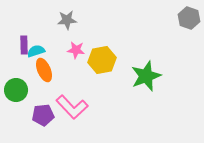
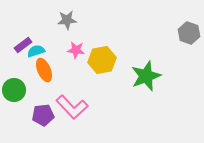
gray hexagon: moved 15 px down
purple rectangle: moved 1 px left; rotated 54 degrees clockwise
green circle: moved 2 px left
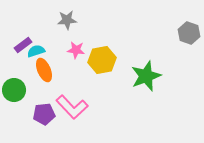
purple pentagon: moved 1 px right, 1 px up
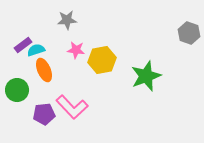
cyan semicircle: moved 1 px up
green circle: moved 3 px right
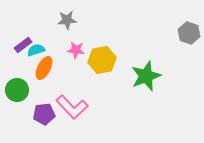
orange ellipse: moved 2 px up; rotated 50 degrees clockwise
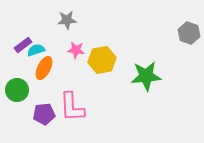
green star: rotated 16 degrees clockwise
pink L-shape: rotated 40 degrees clockwise
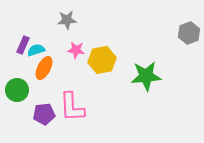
gray hexagon: rotated 20 degrees clockwise
purple rectangle: rotated 30 degrees counterclockwise
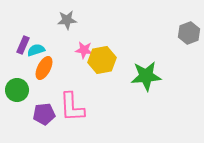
pink star: moved 8 px right
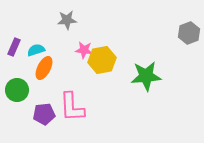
purple rectangle: moved 9 px left, 2 px down
